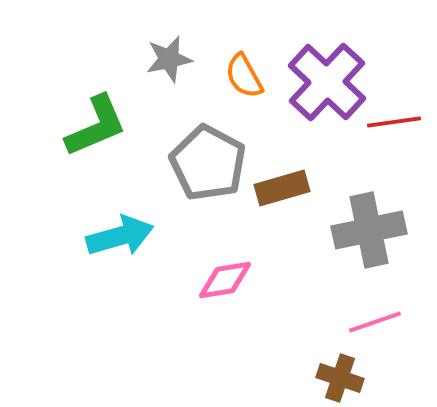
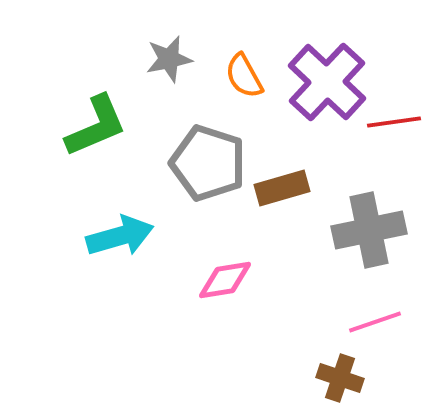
gray pentagon: rotated 10 degrees counterclockwise
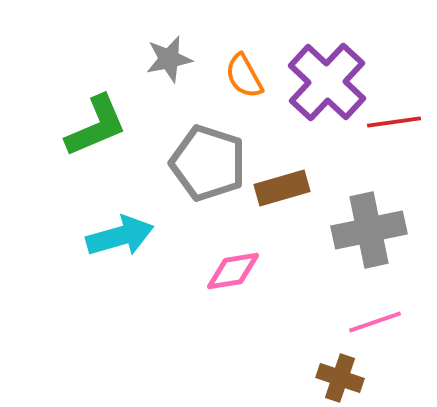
pink diamond: moved 8 px right, 9 px up
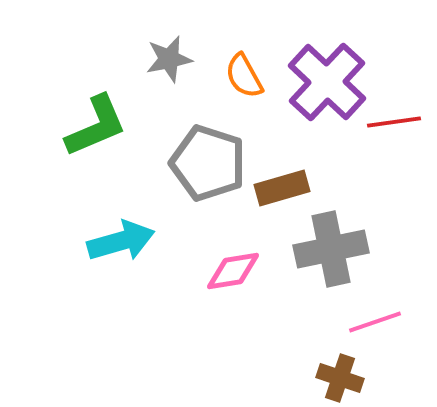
gray cross: moved 38 px left, 19 px down
cyan arrow: moved 1 px right, 5 px down
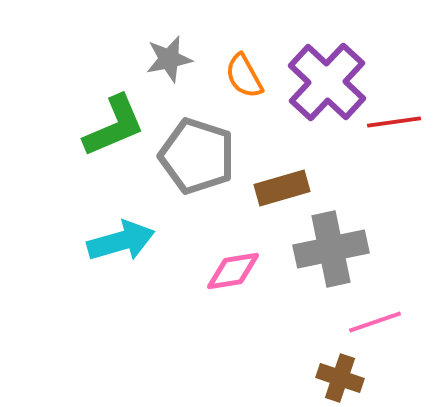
green L-shape: moved 18 px right
gray pentagon: moved 11 px left, 7 px up
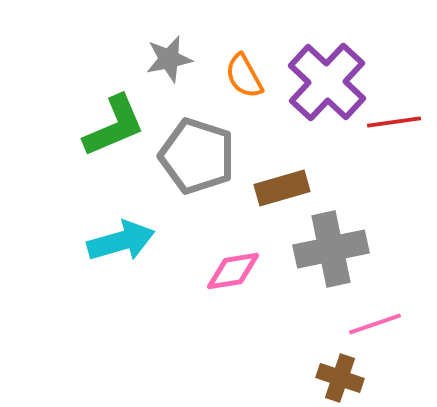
pink line: moved 2 px down
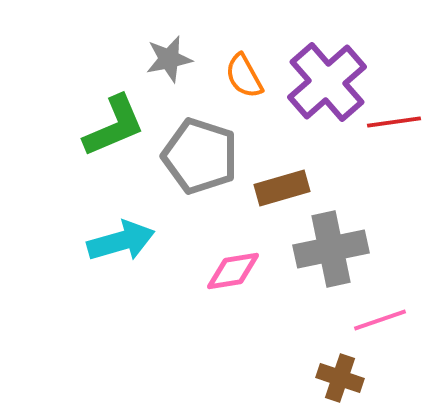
purple cross: rotated 6 degrees clockwise
gray pentagon: moved 3 px right
pink line: moved 5 px right, 4 px up
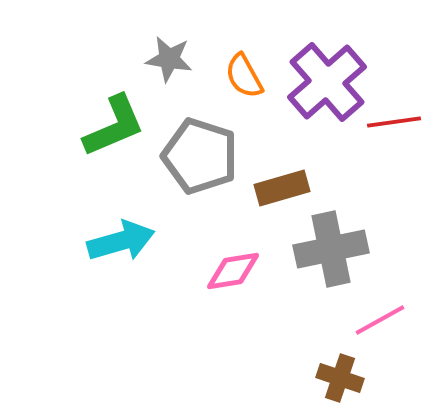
gray star: rotated 21 degrees clockwise
pink line: rotated 10 degrees counterclockwise
